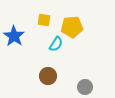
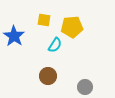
cyan semicircle: moved 1 px left, 1 px down
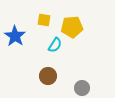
blue star: moved 1 px right
gray circle: moved 3 px left, 1 px down
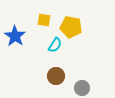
yellow pentagon: moved 1 px left; rotated 15 degrees clockwise
brown circle: moved 8 px right
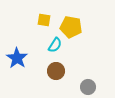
blue star: moved 2 px right, 22 px down
brown circle: moved 5 px up
gray circle: moved 6 px right, 1 px up
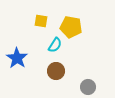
yellow square: moved 3 px left, 1 px down
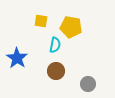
cyan semicircle: rotated 21 degrees counterclockwise
gray circle: moved 3 px up
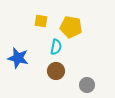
cyan semicircle: moved 1 px right, 2 px down
blue star: moved 1 px right; rotated 20 degrees counterclockwise
gray circle: moved 1 px left, 1 px down
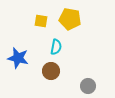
yellow pentagon: moved 1 px left, 8 px up
brown circle: moved 5 px left
gray circle: moved 1 px right, 1 px down
